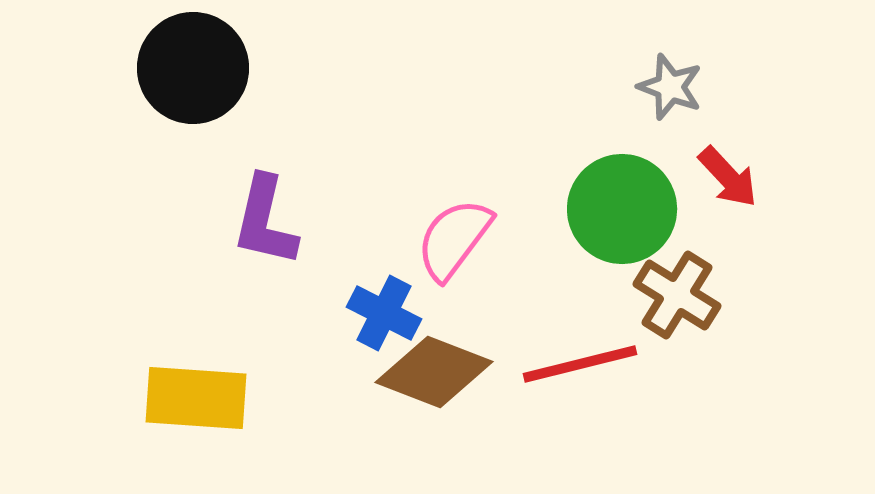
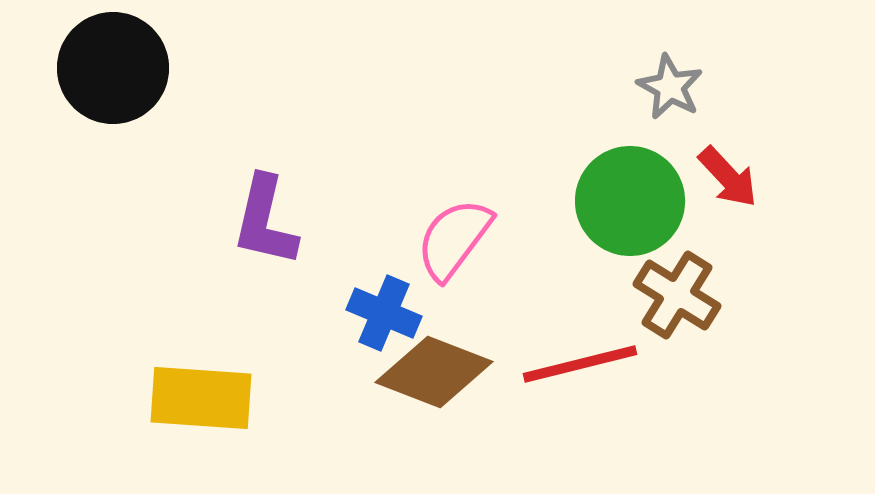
black circle: moved 80 px left
gray star: rotated 8 degrees clockwise
green circle: moved 8 px right, 8 px up
blue cross: rotated 4 degrees counterclockwise
yellow rectangle: moved 5 px right
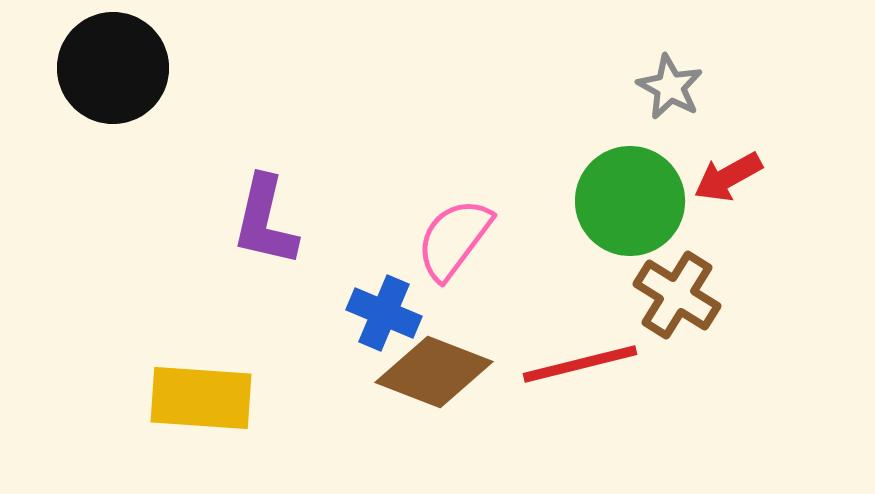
red arrow: rotated 104 degrees clockwise
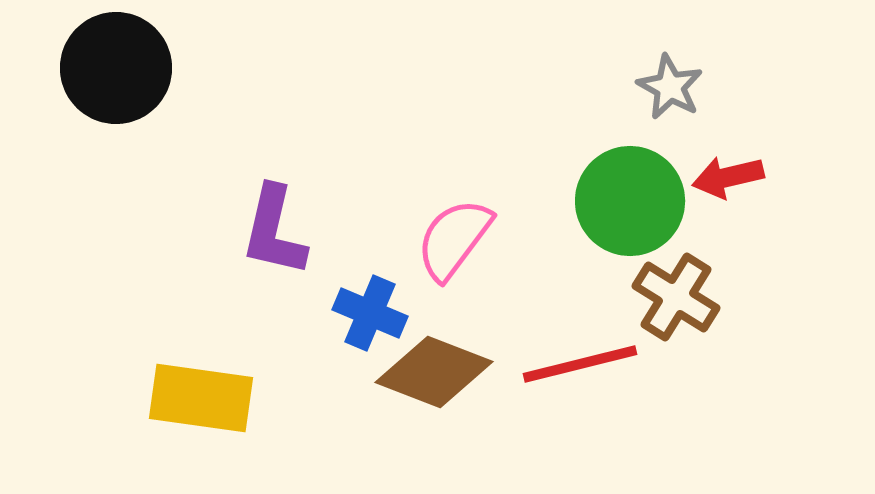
black circle: moved 3 px right
red arrow: rotated 16 degrees clockwise
purple L-shape: moved 9 px right, 10 px down
brown cross: moved 1 px left, 2 px down
blue cross: moved 14 px left
yellow rectangle: rotated 4 degrees clockwise
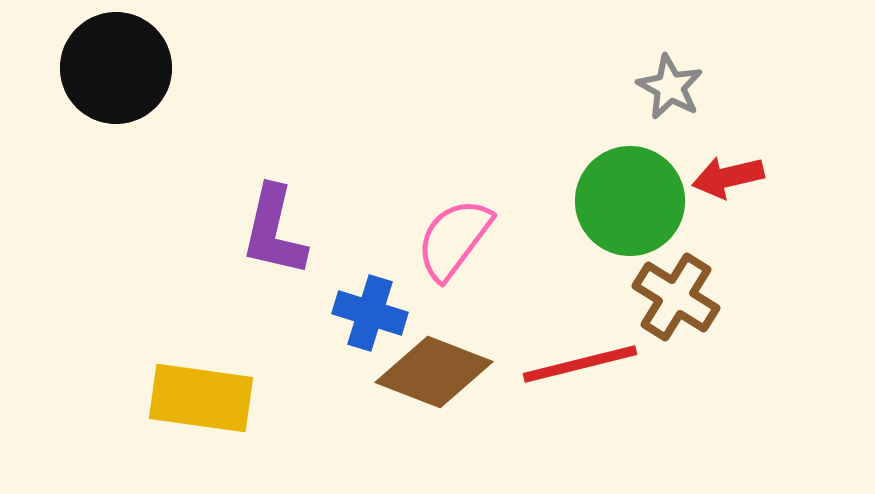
blue cross: rotated 6 degrees counterclockwise
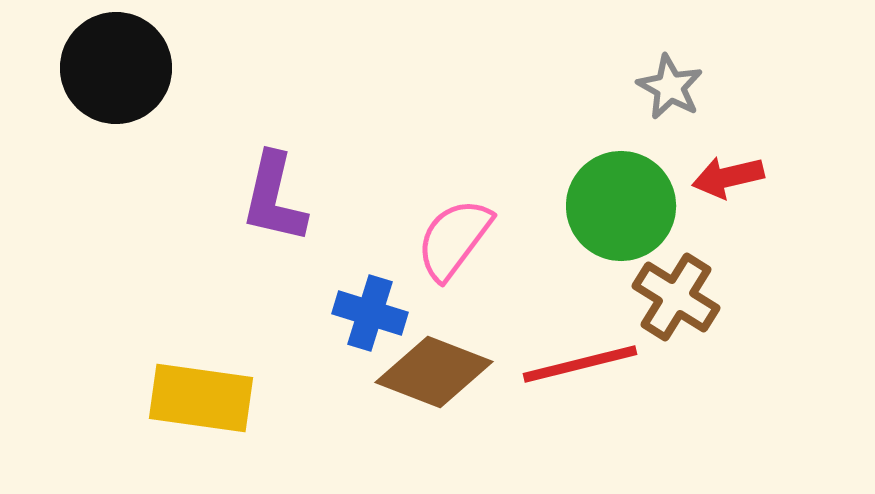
green circle: moved 9 px left, 5 px down
purple L-shape: moved 33 px up
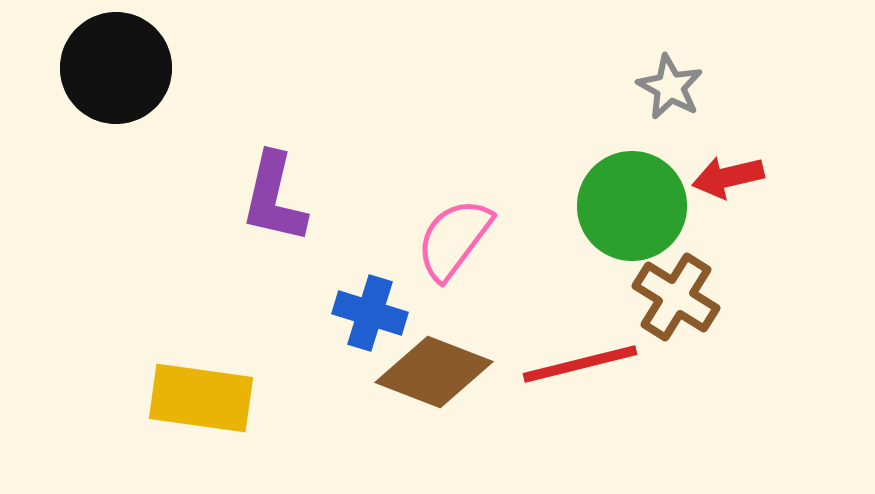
green circle: moved 11 px right
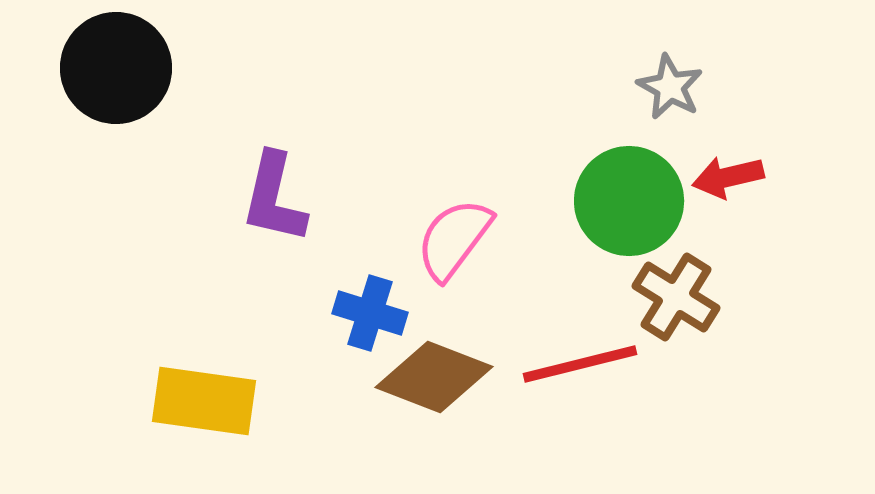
green circle: moved 3 px left, 5 px up
brown diamond: moved 5 px down
yellow rectangle: moved 3 px right, 3 px down
